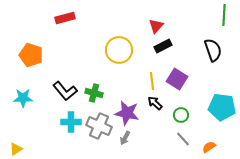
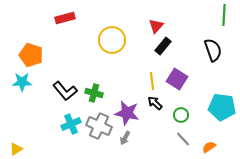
black rectangle: rotated 24 degrees counterclockwise
yellow circle: moved 7 px left, 10 px up
cyan star: moved 1 px left, 16 px up
cyan cross: moved 2 px down; rotated 24 degrees counterclockwise
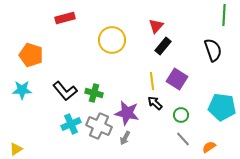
cyan star: moved 8 px down
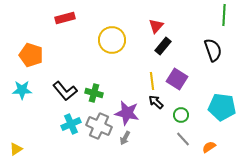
black arrow: moved 1 px right, 1 px up
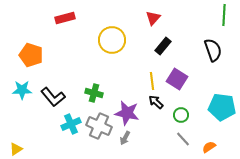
red triangle: moved 3 px left, 8 px up
black L-shape: moved 12 px left, 6 px down
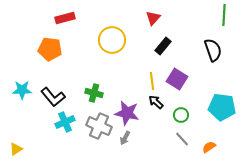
orange pentagon: moved 19 px right, 6 px up; rotated 10 degrees counterclockwise
cyan cross: moved 6 px left, 2 px up
gray line: moved 1 px left
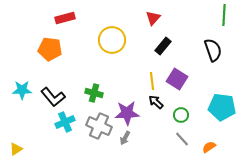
purple star: rotated 15 degrees counterclockwise
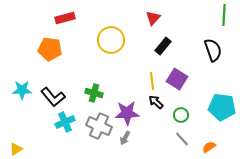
yellow circle: moved 1 px left
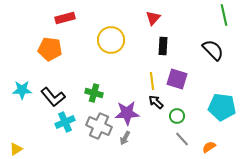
green line: rotated 15 degrees counterclockwise
black rectangle: rotated 36 degrees counterclockwise
black semicircle: rotated 25 degrees counterclockwise
purple square: rotated 15 degrees counterclockwise
green circle: moved 4 px left, 1 px down
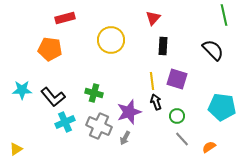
black arrow: rotated 28 degrees clockwise
purple star: moved 2 px right, 1 px up; rotated 15 degrees counterclockwise
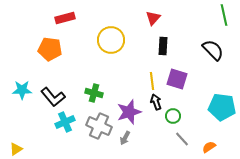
green circle: moved 4 px left
